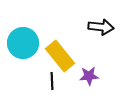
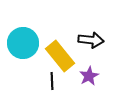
black arrow: moved 10 px left, 13 px down
purple star: rotated 24 degrees counterclockwise
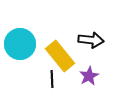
cyan circle: moved 3 px left, 1 px down
black line: moved 2 px up
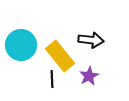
cyan circle: moved 1 px right, 1 px down
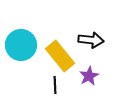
black line: moved 3 px right, 6 px down
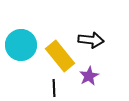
black line: moved 1 px left, 3 px down
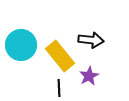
black line: moved 5 px right
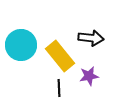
black arrow: moved 2 px up
purple star: rotated 18 degrees clockwise
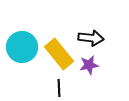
cyan circle: moved 1 px right, 2 px down
yellow rectangle: moved 1 px left, 2 px up
purple star: moved 11 px up
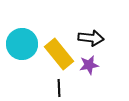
cyan circle: moved 3 px up
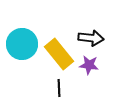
purple star: rotated 18 degrees clockwise
